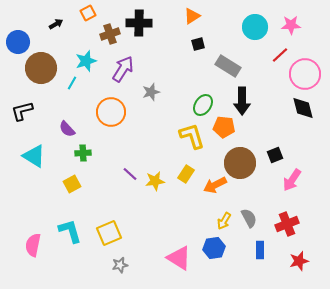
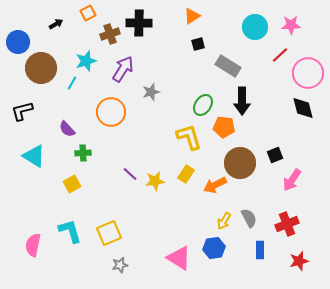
pink circle at (305, 74): moved 3 px right, 1 px up
yellow L-shape at (192, 136): moved 3 px left, 1 px down
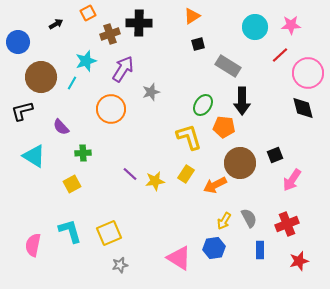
brown circle at (41, 68): moved 9 px down
orange circle at (111, 112): moved 3 px up
purple semicircle at (67, 129): moved 6 px left, 2 px up
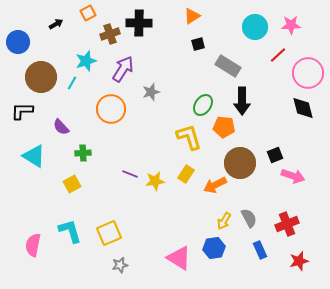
red line at (280, 55): moved 2 px left
black L-shape at (22, 111): rotated 15 degrees clockwise
purple line at (130, 174): rotated 21 degrees counterclockwise
pink arrow at (292, 180): moved 1 px right, 4 px up; rotated 105 degrees counterclockwise
blue rectangle at (260, 250): rotated 24 degrees counterclockwise
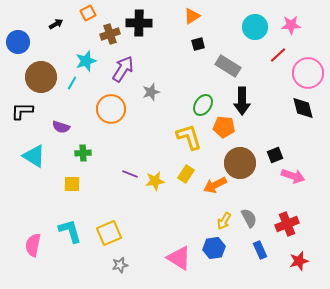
purple semicircle at (61, 127): rotated 30 degrees counterclockwise
yellow square at (72, 184): rotated 30 degrees clockwise
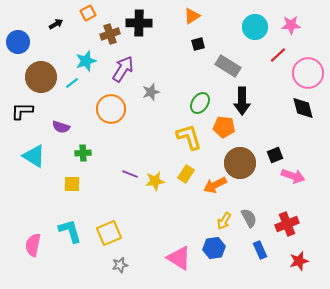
cyan line at (72, 83): rotated 24 degrees clockwise
green ellipse at (203, 105): moved 3 px left, 2 px up
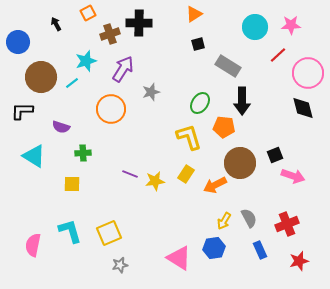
orange triangle at (192, 16): moved 2 px right, 2 px up
black arrow at (56, 24): rotated 88 degrees counterclockwise
